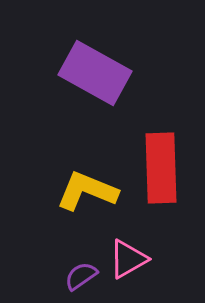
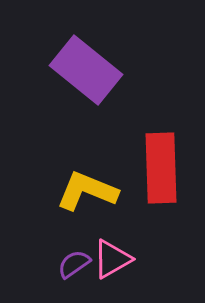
purple rectangle: moved 9 px left, 3 px up; rotated 10 degrees clockwise
pink triangle: moved 16 px left
purple semicircle: moved 7 px left, 12 px up
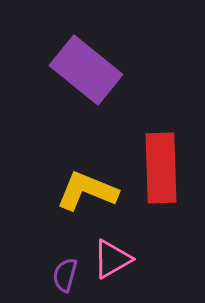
purple semicircle: moved 9 px left, 11 px down; rotated 40 degrees counterclockwise
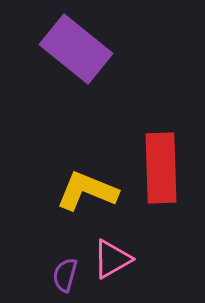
purple rectangle: moved 10 px left, 21 px up
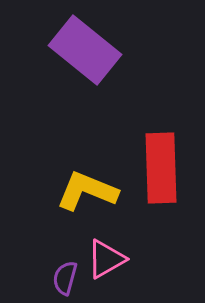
purple rectangle: moved 9 px right, 1 px down
pink triangle: moved 6 px left
purple semicircle: moved 3 px down
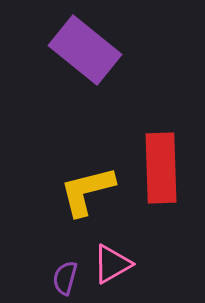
yellow L-shape: rotated 36 degrees counterclockwise
pink triangle: moved 6 px right, 5 px down
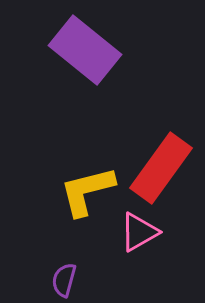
red rectangle: rotated 38 degrees clockwise
pink triangle: moved 27 px right, 32 px up
purple semicircle: moved 1 px left, 2 px down
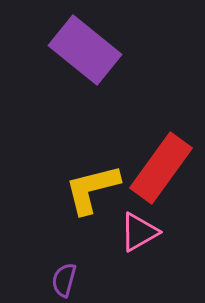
yellow L-shape: moved 5 px right, 2 px up
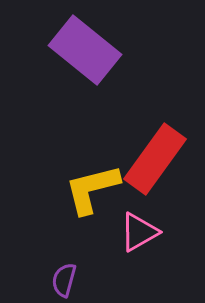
red rectangle: moved 6 px left, 9 px up
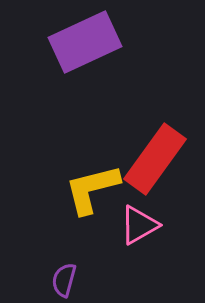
purple rectangle: moved 8 px up; rotated 64 degrees counterclockwise
pink triangle: moved 7 px up
